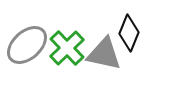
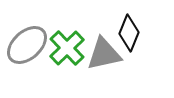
gray triangle: rotated 24 degrees counterclockwise
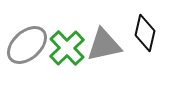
black diamond: moved 16 px right; rotated 9 degrees counterclockwise
gray triangle: moved 9 px up
